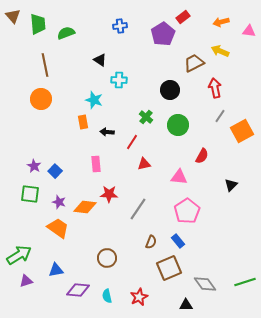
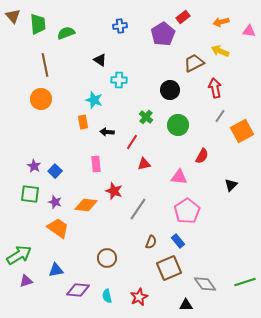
red star at (109, 194): moved 5 px right, 3 px up; rotated 18 degrees clockwise
purple star at (59, 202): moved 4 px left
orange diamond at (85, 207): moved 1 px right, 2 px up
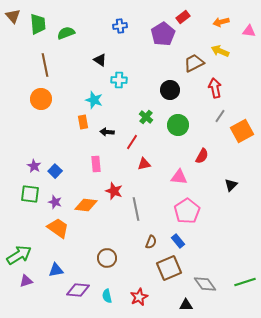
gray line at (138, 209): moved 2 px left; rotated 45 degrees counterclockwise
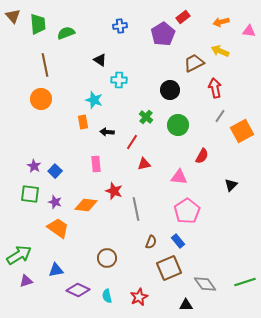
purple diamond at (78, 290): rotated 20 degrees clockwise
